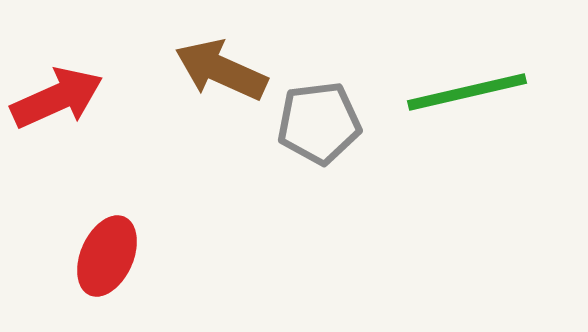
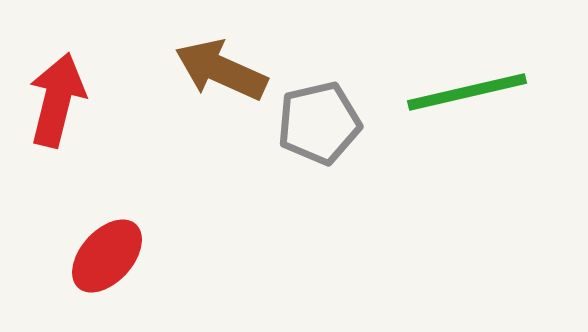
red arrow: moved 2 px down; rotated 52 degrees counterclockwise
gray pentagon: rotated 6 degrees counterclockwise
red ellipse: rotated 18 degrees clockwise
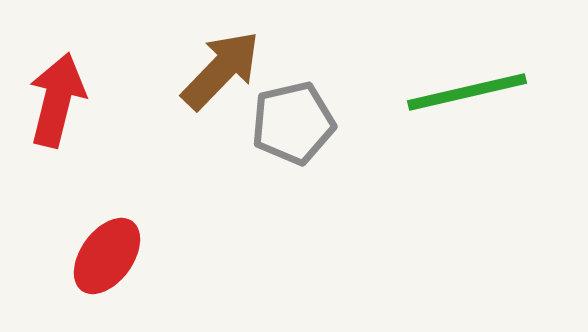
brown arrow: rotated 110 degrees clockwise
gray pentagon: moved 26 px left
red ellipse: rotated 6 degrees counterclockwise
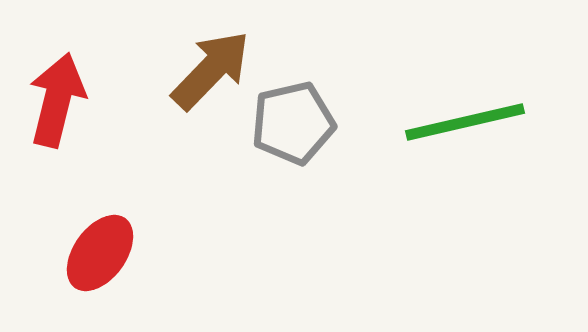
brown arrow: moved 10 px left
green line: moved 2 px left, 30 px down
red ellipse: moved 7 px left, 3 px up
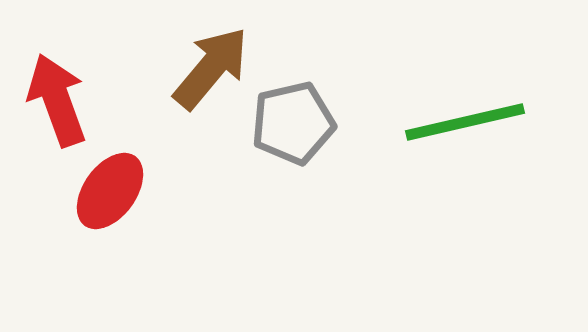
brown arrow: moved 2 px up; rotated 4 degrees counterclockwise
red arrow: rotated 34 degrees counterclockwise
red ellipse: moved 10 px right, 62 px up
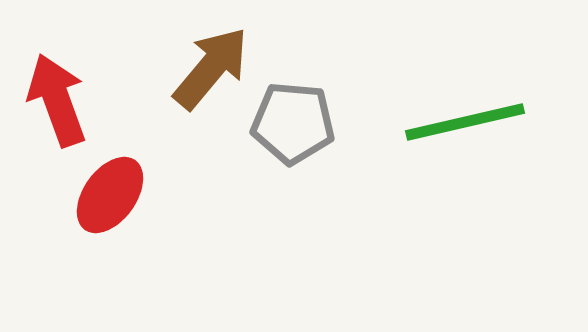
gray pentagon: rotated 18 degrees clockwise
red ellipse: moved 4 px down
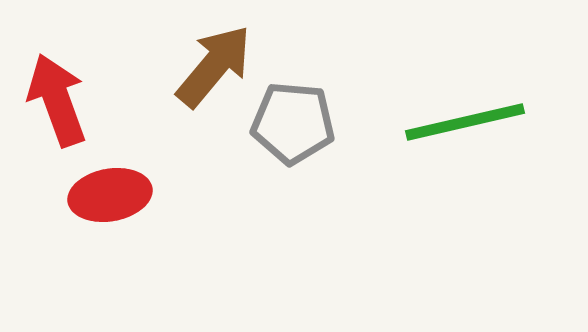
brown arrow: moved 3 px right, 2 px up
red ellipse: rotated 44 degrees clockwise
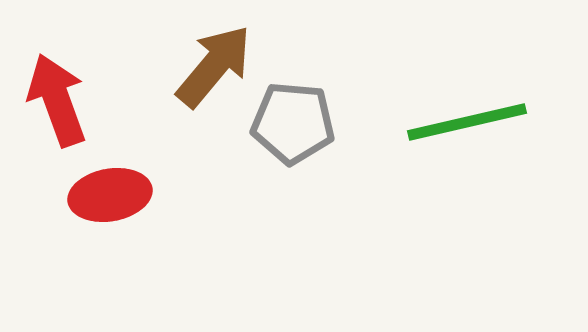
green line: moved 2 px right
